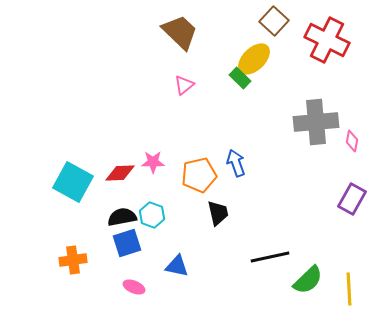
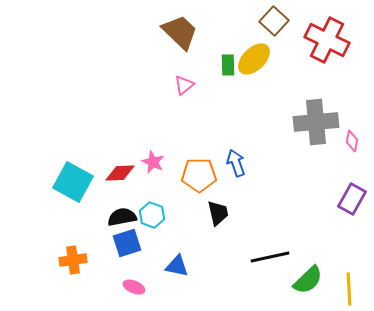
green rectangle: moved 12 px left, 13 px up; rotated 45 degrees clockwise
pink star: rotated 25 degrees clockwise
orange pentagon: rotated 12 degrees clockwise
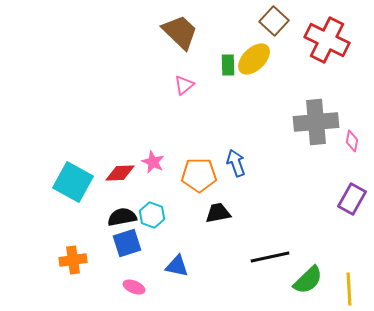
black trapezoid: rotated 88 degrees counterclockwise
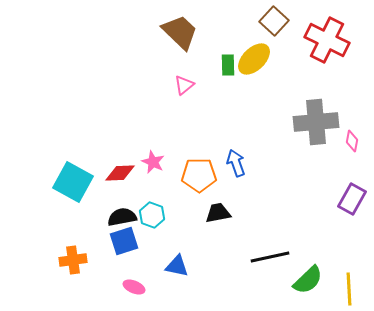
blue square: moved 3 px left, 2 px up
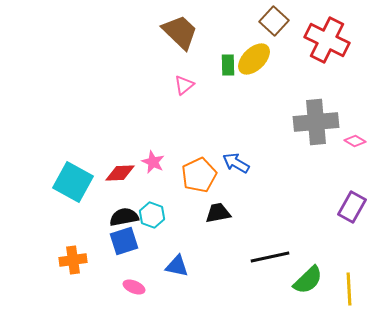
pink diamond: moved 3 px right; rotated 70 degrees counterclockwise
blue arrow: rotated 40 degrees counterclockwise
orange pentagon: rotated 24 degrees counterclockwise
purple rectangle: moved 8 px down
black semicircle: moved 2 px right
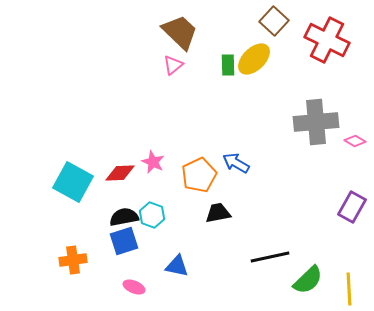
pink triangle: moved 11 px left, 20 px up
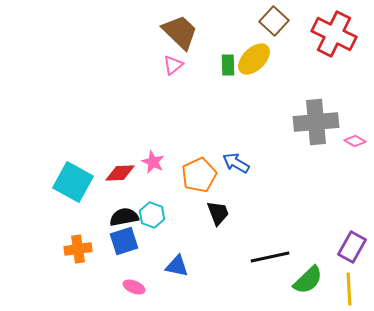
red cross: moved 7 px right, 6 px up
purple rectangle: moved 40 px down
black trapezoid: rotated 80 degrees clockwise
orange cross: moved 5 px right, 11 px up
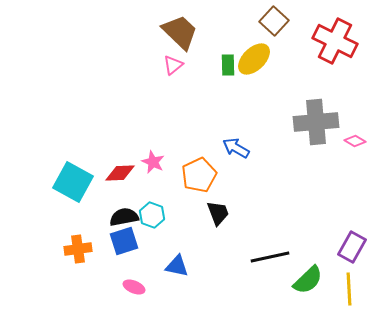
red cross: moved 1 px right, 7 px down
blue arrow: moved 15 px up
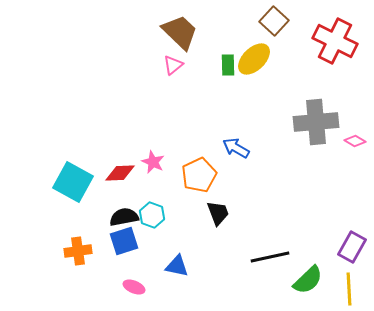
orange cross: moved 2 px down
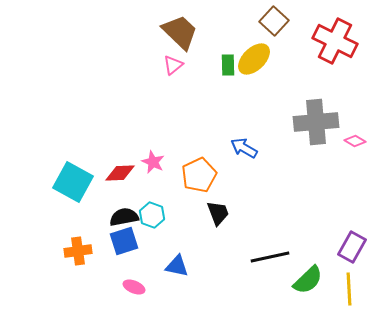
blue arrow: moved 8 px right
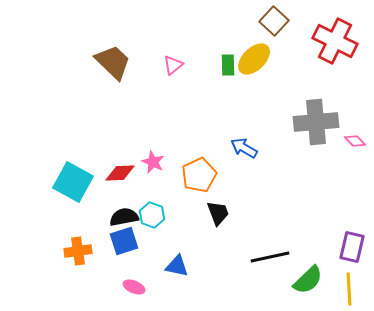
brown trapezoid: moved 67 px left, 30 px down
pink diamond: rotated 15 degrees clockwise
purple rectangle: rotated 16 degrees counterclockwise
